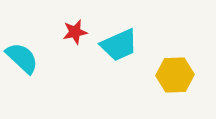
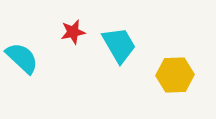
red star: moved 2 px left
cyan trapezoid: rotated 96 degrees counterclockwise
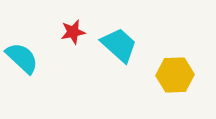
cyan trapezoid: rotated 18 degrees counterclockwise
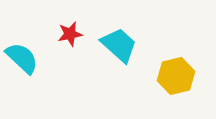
red star: moved 3 px left, 2 px down
yellow hexagon: moved 1 px right, 1 px down; rotated 12 degrees counterclockwise
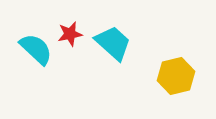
cyan trapezoid: moved 6 px left, 2 px up
cyan semicircle: moved 14 px right, 9 px up
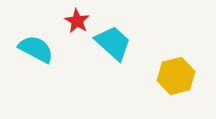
red star: moved 7 px right, 13 px up; rotated 30 degrees counterclockwise
cyan semicircle: rotated 15 degrees counterclockwise
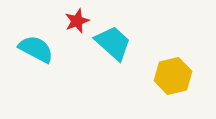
red star: rotated 20 degrees clockwise
yellow hexagon: moved 3 px left
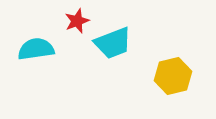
cyan trapezoid: rotated 117 degrees clockwise
cyan semicircle: rotated 36 degrees counterclockwise
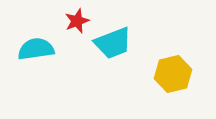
yellow hexagon: moved 2 px up
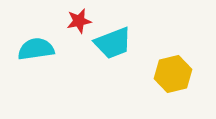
red star: moved 2 px right; rotated 10 degrees clockwise
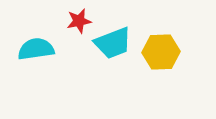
yellow hexagon: moved 12 px left, 22 px up; rotated 12 degrees clockwise
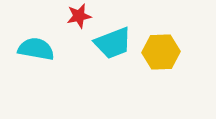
red star: moved 5 px up
cyan semicircle: rotated 18 degrees clockwise
